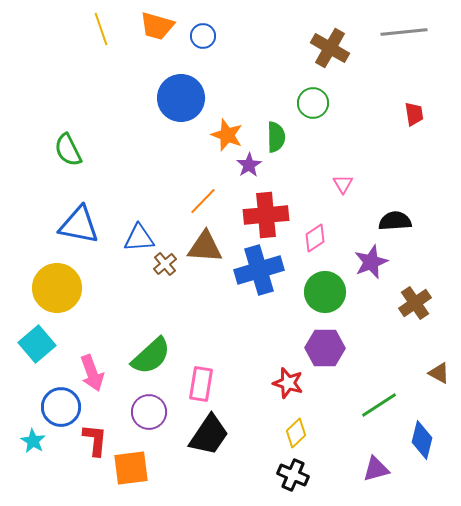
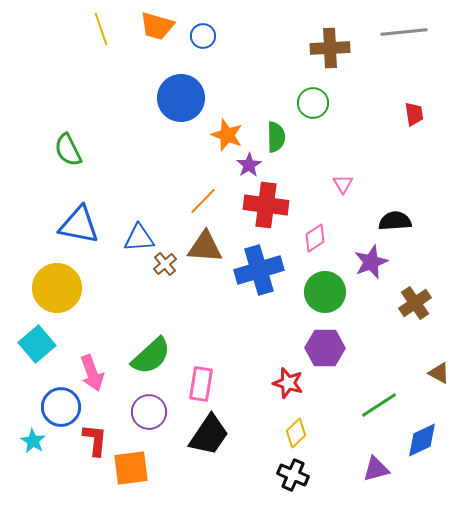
brown cross at (330, 48): rotated 33 degrees counterclockwise
red cross at (266, 215): moved 10 px up; rotated 12 degrees clockwise
blue diamond at (422, 440): rotated 51 degrees clockwise
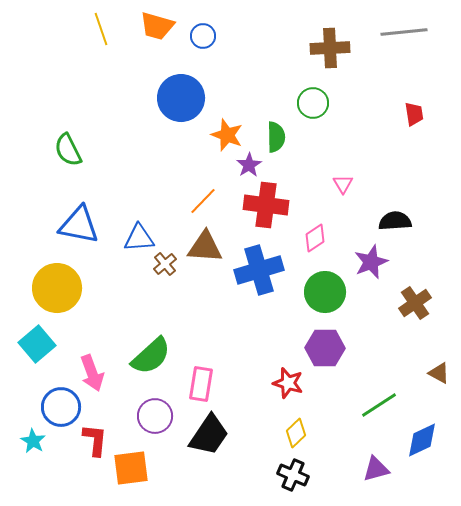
purple circle at (149, 412): moved 6 px right, 4 px down
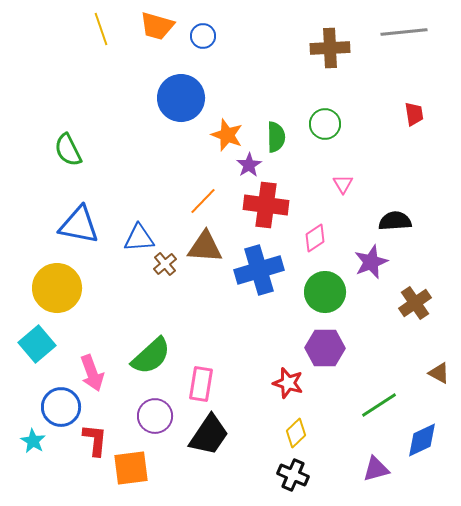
green circle at (313, 103): moved 12 px right, 21 px down
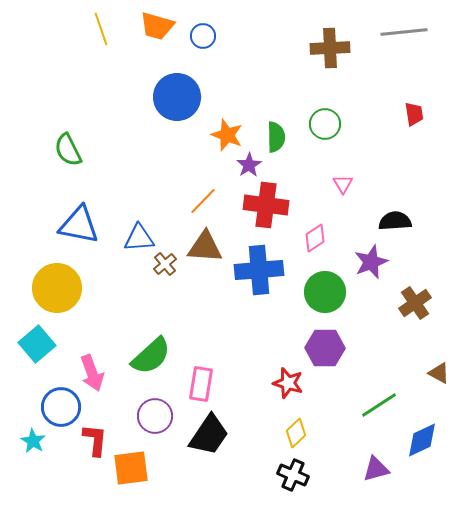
blue circle at (181, 98): moved 4 px left, 1 px up
blue cross at (259, 270): rotated 12 degrees clockwise
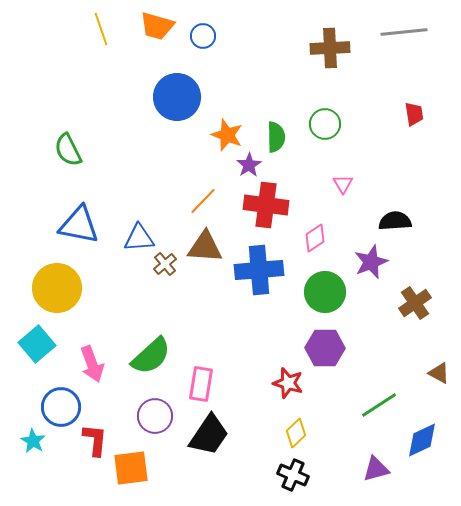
pink arrow at (92, 373): moved 9 px up
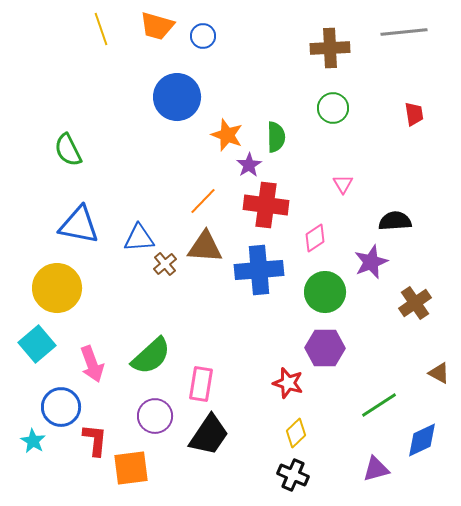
green circle at (325, 124): moved 8 px right, 16 px up
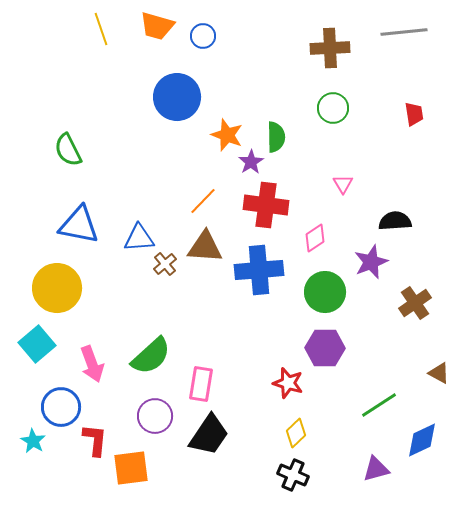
purple star at (249, 165): moved 2 px right, 3 px up
